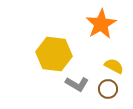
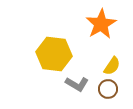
yellow semicircle: moved 2 px left; rotated 96 degrees clockwise
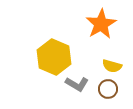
yellow hexagon: moved 3 px down; rotated 16 degrees clockwise
yellow semicircle: rotated 72 degrees clockwise
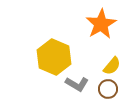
yellow semicircle: rotated 66 degrees counterclockwise
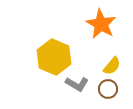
orange star: rotated 12 degrees counterclockwise
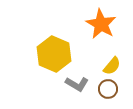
yellow hexagon: moved 3 px up
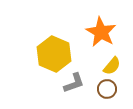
orange star: moved 8 px down
gray L-shape: moved 3 px left, 1 px up; rotated 50 degrees counterclockwise
brown circle: moved 1 px left
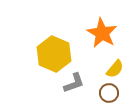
orange star: moved 1 px right, 1 px down
yellow semicircle: moved 3 px right, 3 px down
brown circle: moved 2 px right, 4 px down
